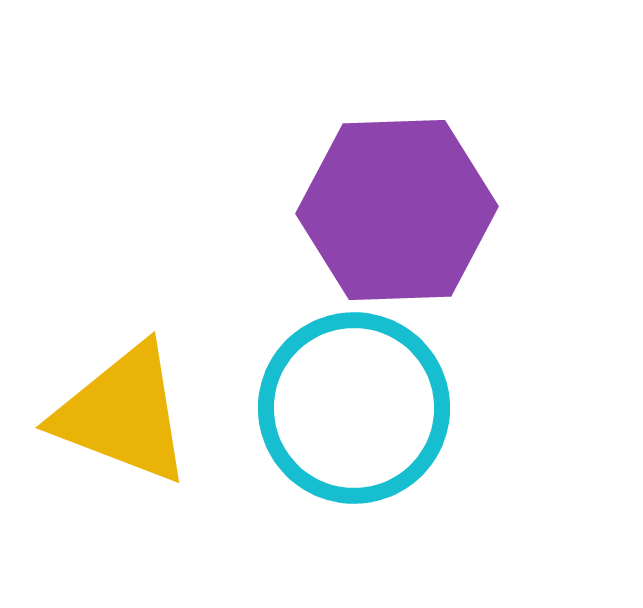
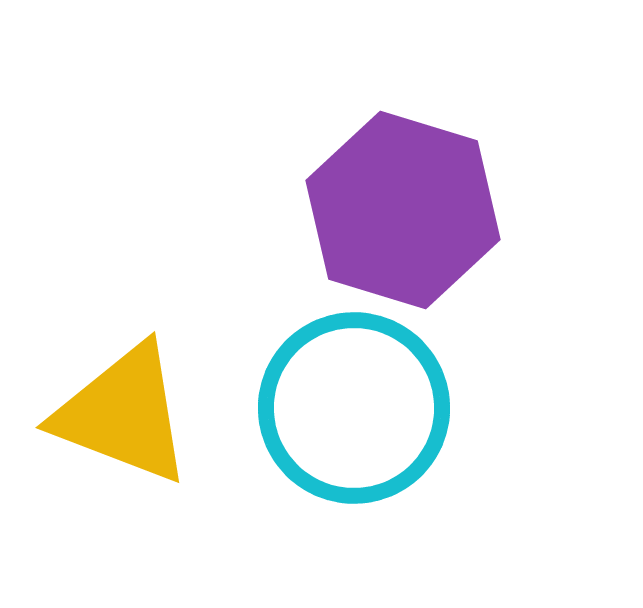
purple hexagon: moved 6 px right; rotated 19 degrees clockwise
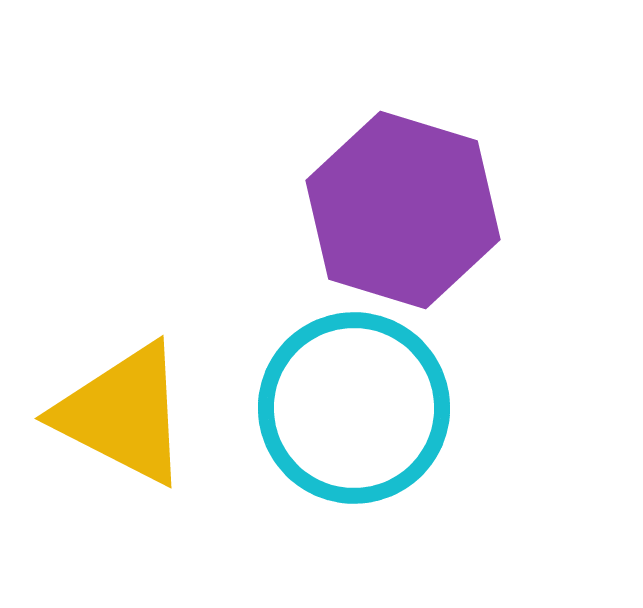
yellow triangle: rotated 6 degrees clockwise
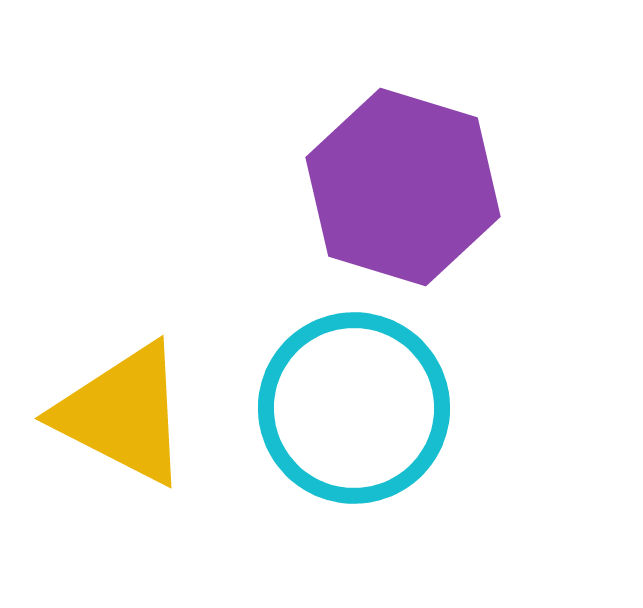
purple hexagon: moved 23 px up
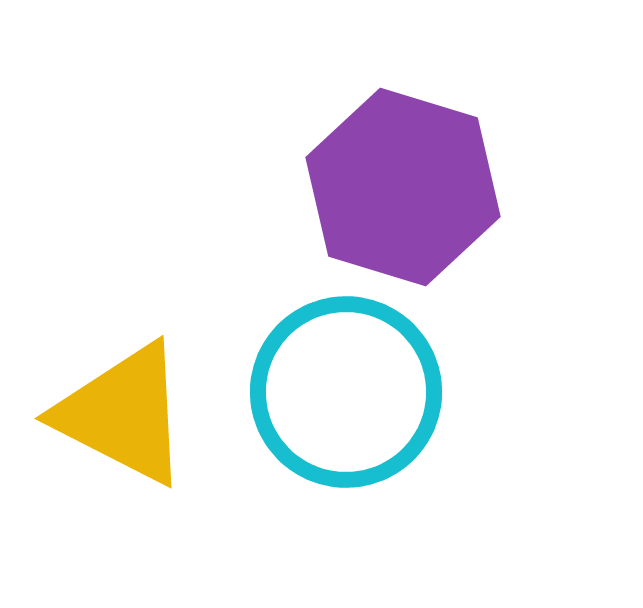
cyan circle: moved 8 px left, 16 px up
